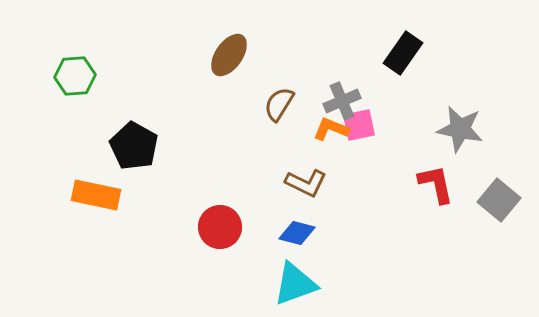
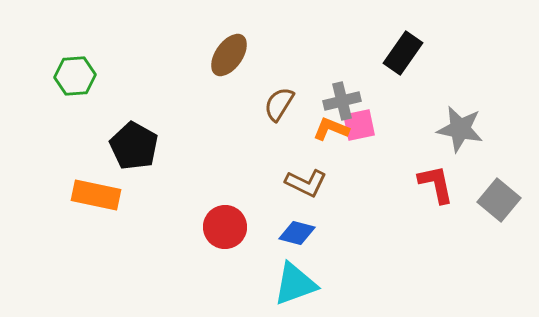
gray cross: rotated 9 degrees clockwise
red circle: moved 5 px right
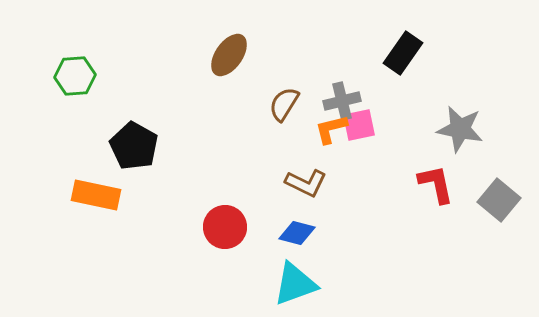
brown semicircle: moved 5 px right
orange L-shape: rotated 36 degrees counterclockwise
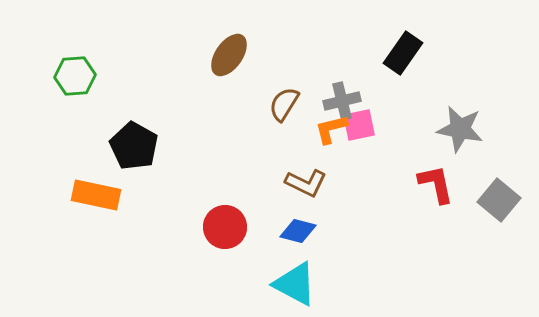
blue diamond: moved 1 px right, 2 px up
cyan triangle: rotated 48 degrees clockwise
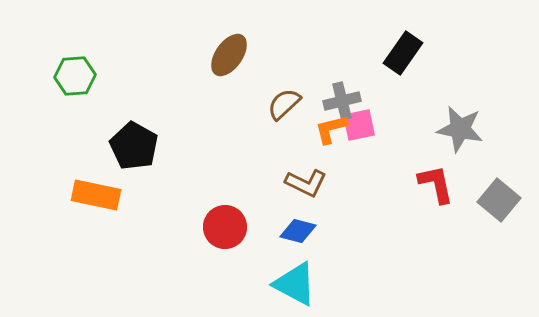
brown semicircle: rotated 15 degrees clockwise
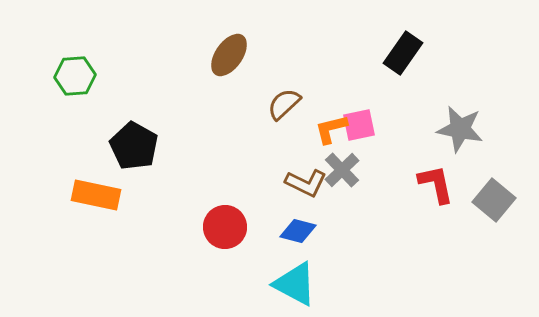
gray cross: moved 69 px down; rotated 30 degrees counterclockwise
gray square: moved 5 px left
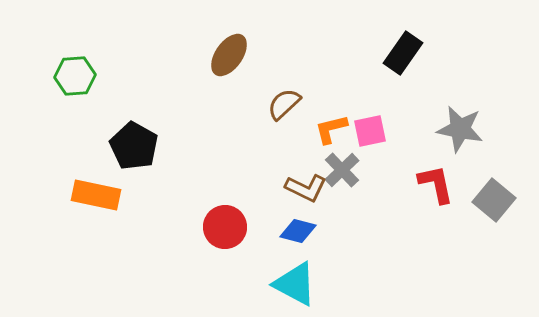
pink square: moved 11 px right, 6 px down
brown L-shape: moved 5 px down
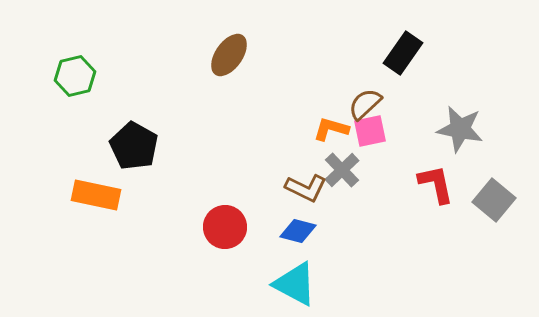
green hexagon: rotated 9 degrees counterclockwise
brown semicircle: moved 81 px right
orange L-shape: rotated 30 degrees clockwise
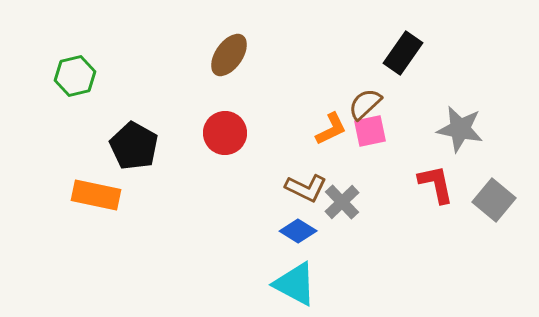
orange L-shape: rotated 138 degrees clockwise
gray cross: moved 32 px down
red circle: moved 94 px up
blue diamond: rotated 18 degrees clockwise
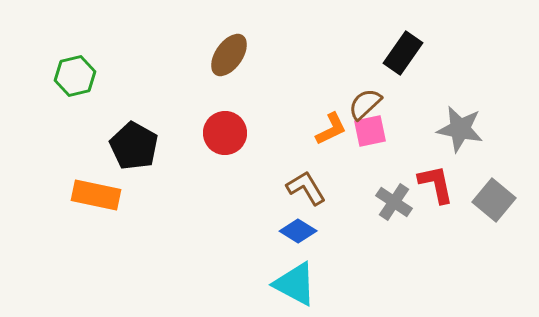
brown L-shape: rotated 147 degrees counterclockwise
gray cross: moved 52 px right; rotated 12 degrees counterclockwise
